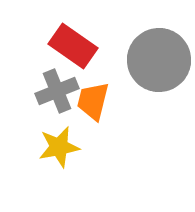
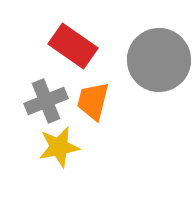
gray cross: moved 11 px left, 10 px down
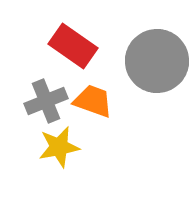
gray circle: moved 2 px left, 1 px down
orange trapezoid: rotated 96 degrees clockwise
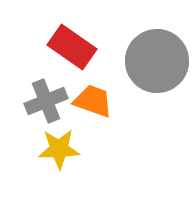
red rectangle: moved 1 px left, 1 px down
yellow star: moved 2 px down; rotated 9 degrees clockwise
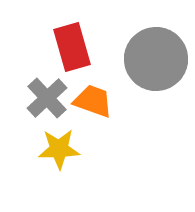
red rectangle: rotated 39 degrees clockwise
gray circle: moved 1 px left, 2 px up
gray cross: moved 1 px right, 3 px up; rotated 21 degrees counterclockwise
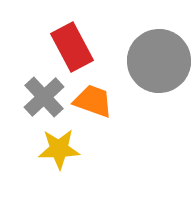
red rectangle: rotated 12 degrees counterclockwise
gray circle: moved 3 px right, 2 px down
gray cross: moved 3 px left, 1 px up
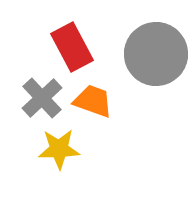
gray circle: moved 3 px left, 7 px up
gray cross: moved 2 px left, 1 px down
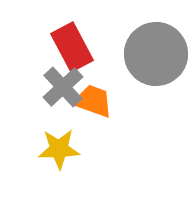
gray cross: moved 21 px right, 11 px up
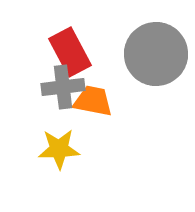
red rectangle: moved 2 px left, 5 px down
gray cross: rotated 36 degrees clockwise
orange trapezoid: rotated 9 degrees counterclockwise
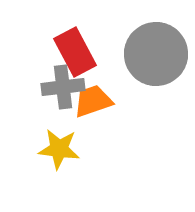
red rectangle: moved 5 px right
orange trapezoid: rotated 30 degrees counterclockwise
yellow star: rotated 9 degrees clockwise
